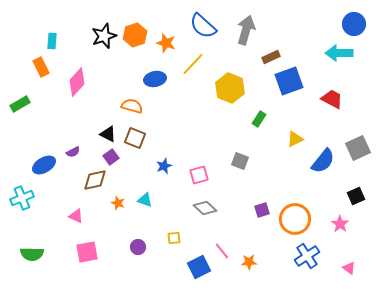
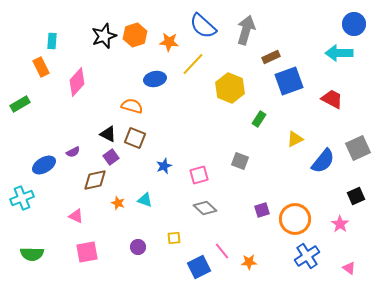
orange star at (166, 43): moved 3 px right, 1 px up; rotated 12 degrees counterclockwise
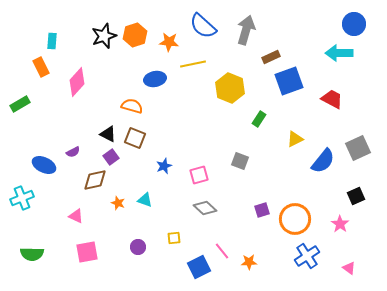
yellow line at (193, 64): rotated 35 degrees clockwise
blue ellipse at (44, 165): rotated 55 degrees clockwise
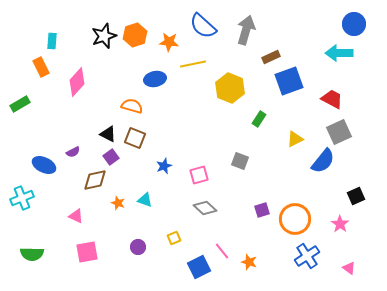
gray square at (358, 148): moved 19 px left, 16 px up
yellow square at (174, 238): rotated 16 degrees counterclockwise
orange star at (249, 262): rotated 21 degrees clockwise
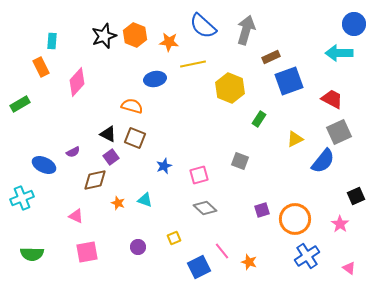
orange hexagon at (135, 35): rotated 20 degrees counterclockwise
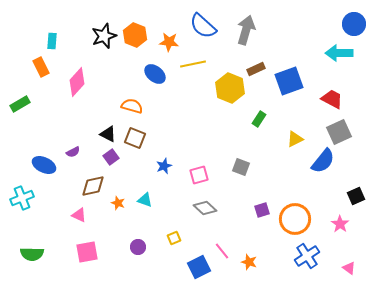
brown rectangle at (271, 57): moved 15 px left, 12 px down
blue ellipse at (155, 79): moved 5 px up; rotated 50 degrees clockwise
gray square at (240, 161): moved 1 px right, 6 px down
brown diamond at (95, 180): moved 2 px left, 6 px down
pink triangle at (76, 216): moved 3 px right, 1 px up
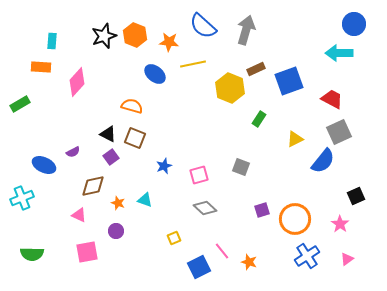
orange rectangle at (41, 67): rotated 60 degrees counterclockwise
purple circle at (138, 247): moved 22 px left, 16 px up
pink triangle at (349, 268): moved 2 px left, 9 px up; rotated 48 degrees clockwise
